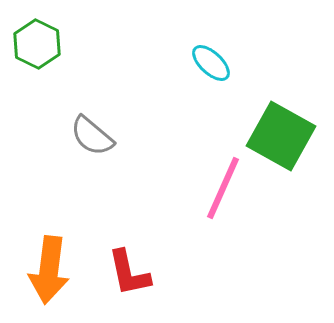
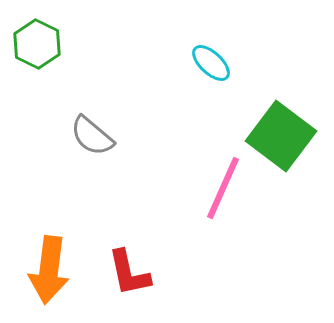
green square: rotated 8 degrees clockwise
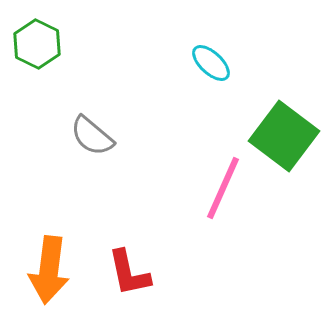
green square: moved 3 px right
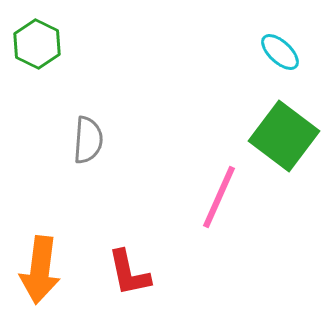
cyan ellipse: moved 69 px right, 11 px up
gray semicircle: moved 4 px left, 4 px down; rotated 126 degrees counterclockwise
pink line: moved 4 px left, 9 px down
orange arrow: moved 9 px left
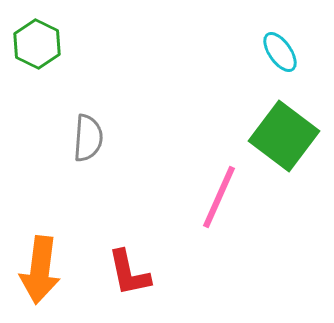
cyan ellipse: rotated 12 degrees clockwise
gray semicircle: moved 2 px up
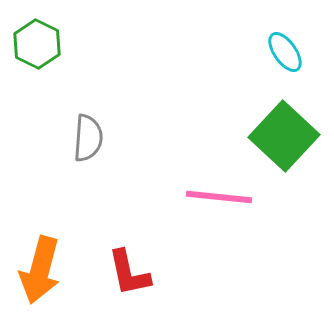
cyan ellipse: moved 5 px right
green square: rotated 6 degrees clockwise
pink line: rotated 72 degrees clockwise
orange arrow: rotated 8 degrees clockwise
